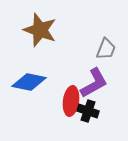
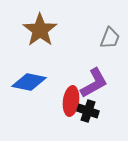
brown star: rotated 16 degrees clockwise
gray trapezoid: moved 4 px right, 11 px up
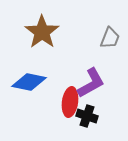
brown star: moved 2 px right, 2 px down
purple L-shape: moved 3 px left
red ellipse: moved 1 px left, 1 px down
black cross: moved 1 px left, 5 px down
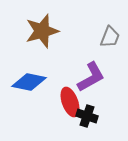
brown star: moved 1 px up; rotated 20 degrees clockwise
gray trapezoid: moved 1 px up
purple L-shape: moved 6 px up
red ellipse: rotated 28 degrees counterclockwise
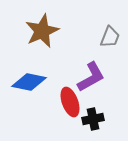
brown star: rotated 8 degrees counterclockwise
black cross: moved 6 px right, 3 px down; rotated 30 degrees counterclockwise
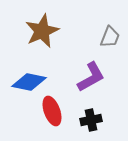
red ellipse: moved 18 px left, 9 px down
black cross: moved 2 px left, 1 px down
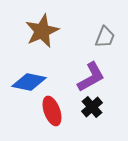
gray trapezoid: moved 5 px left
black cross: moved 1 px right, 13 px up; rotated 30 degrees counterclockwise
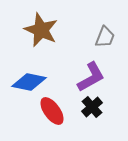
brown star: moved 1 px left, 1 px up; rotated 24 degrees counterclockwise
red ellipse: rotated 16 degrees counterclockwise
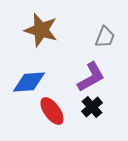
brown star: rotated 8 degrees counterclockwise
blue diamond: rotated 16 degrees counterclockwise
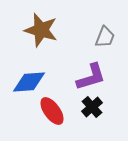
purple L-shape: rotated 12 degrees clockwise
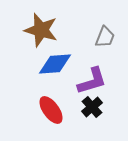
purple L-shape: moved 1 px right, 4 px down
blue diamond: moved 26 px right, 18 px up
red ellipse: moved 1 px left, 1 px up
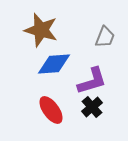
blue diamond: moved 1 px left
